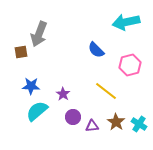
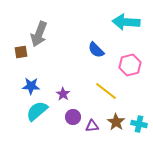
cyan arrow: rotated 16 degrees clockwise
cyan cross: rotated 21 degrees counterclockwise
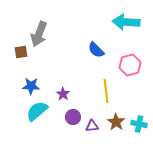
yellow line: rotated 45 degrees clockwise
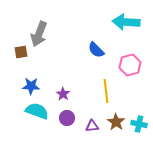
cyan semicircle: rotated 60 degrees clockwise
purple circle: moved 6 px left, 1 px down
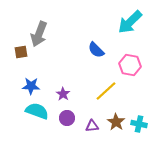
cyan arrow: moved 4 px right; rotated 48 degrees counterclockwise
pink hexagon: rotated 25 degrees clockwise
yellow line: rotated 55 degrees clockwise
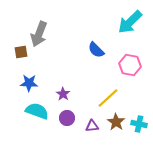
blue star: moved 2 px left, 3 px up
yellow line: moved 2 px right, 7 px down
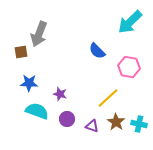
blue semicircle: moved 1 px right, 1 px down
pink hexagon: moved 1 px left, 2 px down
purple star: moved 3 px left; rotated 16 degrees counterclockwise
purple circle: moved 1 px down
purple triangle: rotated 24 degrees clockwise
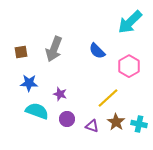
gray arrow: moved 15 px right, 15 px down
pink hexagon: moved 1 px up; rotated 20 degrees clockwise
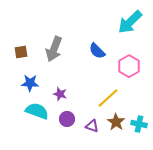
blue star: moved 1 px right
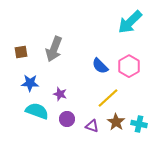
blue semicircle: moved 3 px right, 15 px down
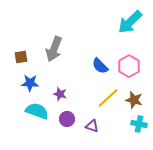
brown square: moved 5 px down
brown star: moved 18 px right, 22 px up; rotated 18 degrees counterclockwise
